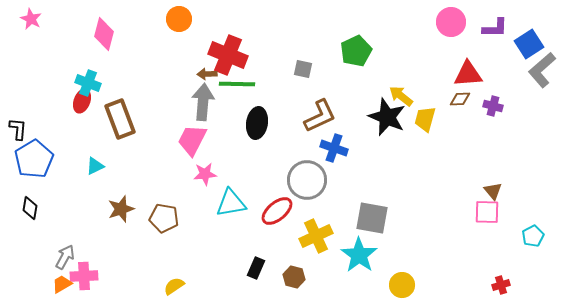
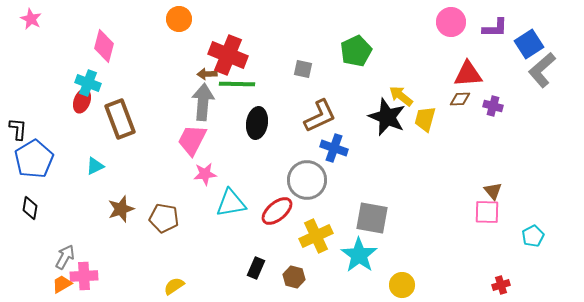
pink diamond at (104, 34): moved 12 px down
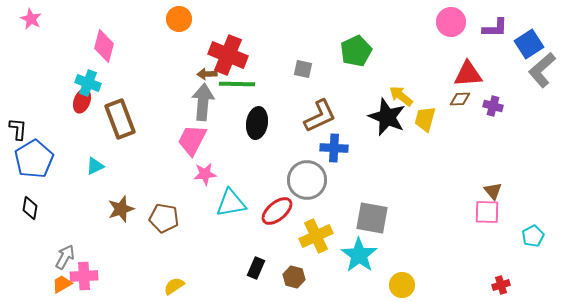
blue cross at (334, 148): rotated 16 degrees counterclockwise
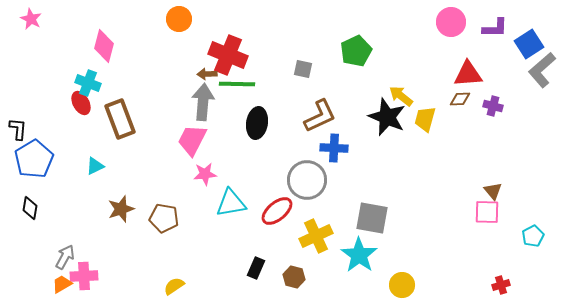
red ellipse at (82, 101): moved 1 px left, 2 px down; rotated 50 degrees counterclockwise
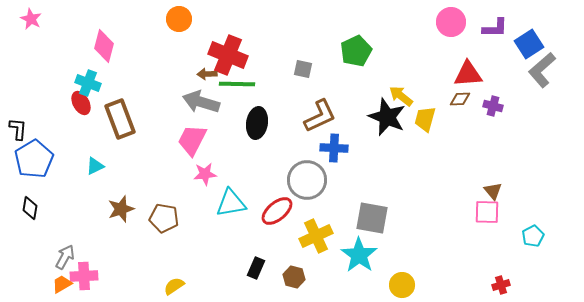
gray arrow at (203, 102): moved 2 px left; rotated 78 degrees counterclockwise
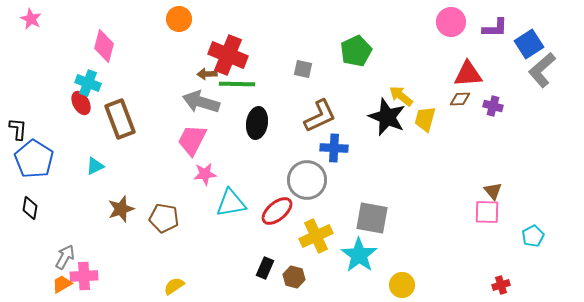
blue pentagon at (34, 159): rotated 9 degrees counterclockwise
black rectangle at (256, 268): moved 9 px right
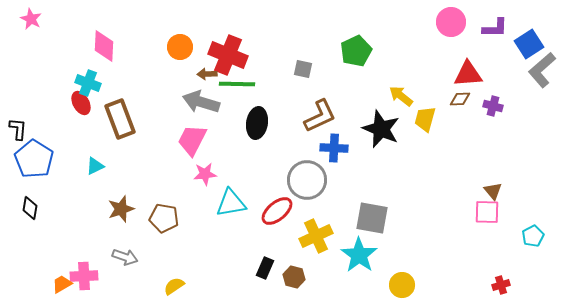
orange circle at (179, 19): moved 1 px right, 28 px down
pink diamond at (104, 46): rotated 12 degrees counterclockwise
black star at (387, 117): moved 6 px left, 12 px down
gray arrow at (65, 257): moved 60 px right; rotated 80 degrees clockwise
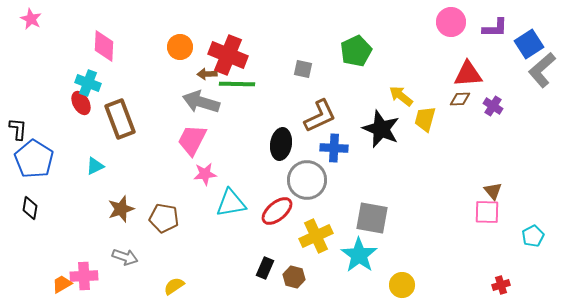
purple cross at (493, 106): rotated 18 degrees clockwise
black ellipse at (257, 123): moved 24 px right, 21 px down
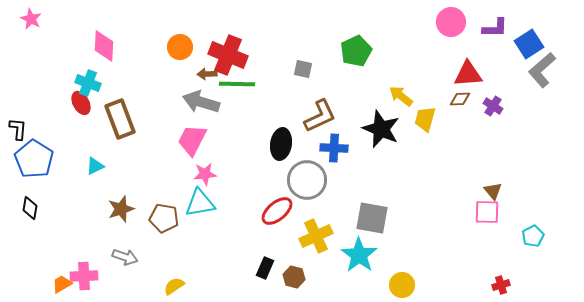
cyan triangle at (231, 203): moved 31 px left
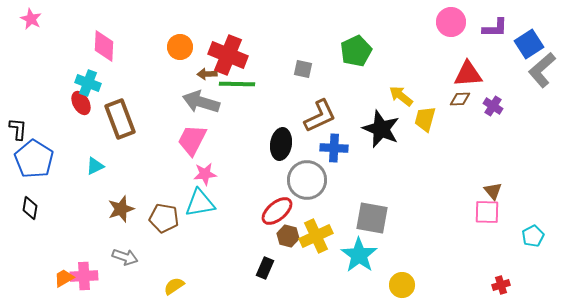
brown hexagon at (294, 277): moved 6 px left, 41 px up
orange trapezoid at (62, 284): moved 2 px right, 6 px up
